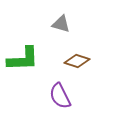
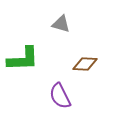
brown diamond: moved 8 px right, 3 px down; rotated 15 degrees counterclockwise
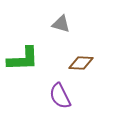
brown diamond: moved 4 px left, 1 px up
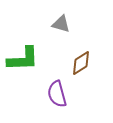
brown diamond: rotated 35 degrees counterclockwise
purple semicircle: moved 3 px left, 2 px up; rotated 12 degrees clockwise
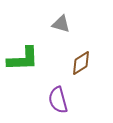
purple semicircle: moved 1 px right, 6 px down
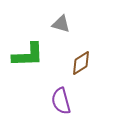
green L-shape: moved 5 px right, 4 px up
purple semicircle: moved 3 px right, 1 px down
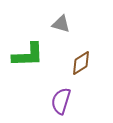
purple semicircle: rotated 32 degrees clockwise
